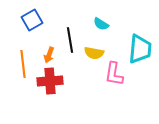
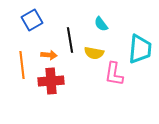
cyan semicircle: rotated 21 degrees clockwise
orange arrow: rotated 105 degrees counterclockwise
orange line: moved 1 px left, 1 px down
red cross: moved 1 px right
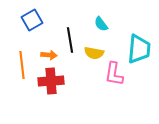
cyan trapezoid: moved 1 px left
